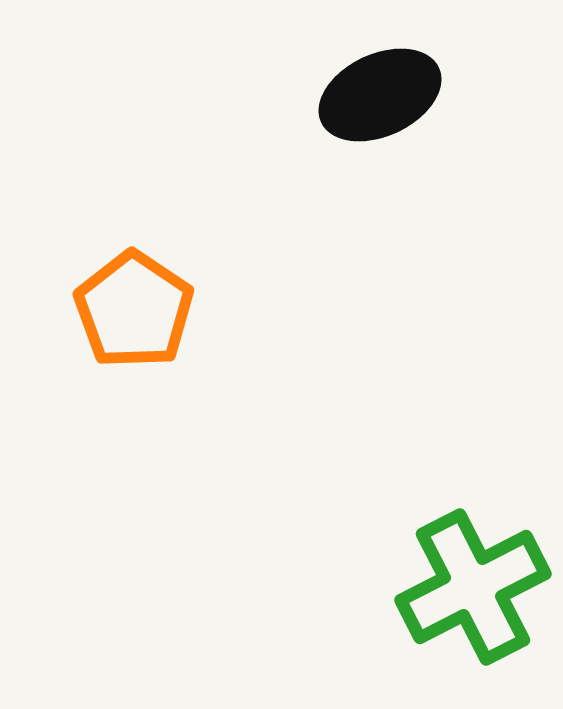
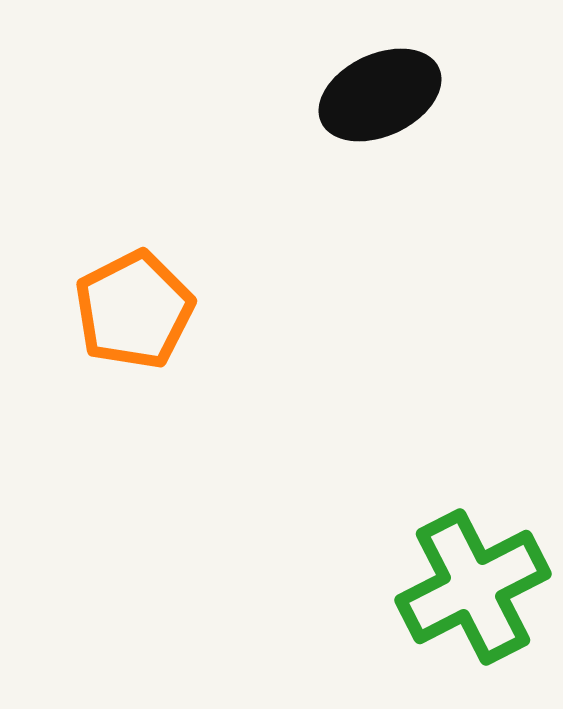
orange pentagon: rotated 11 degrees clockwise
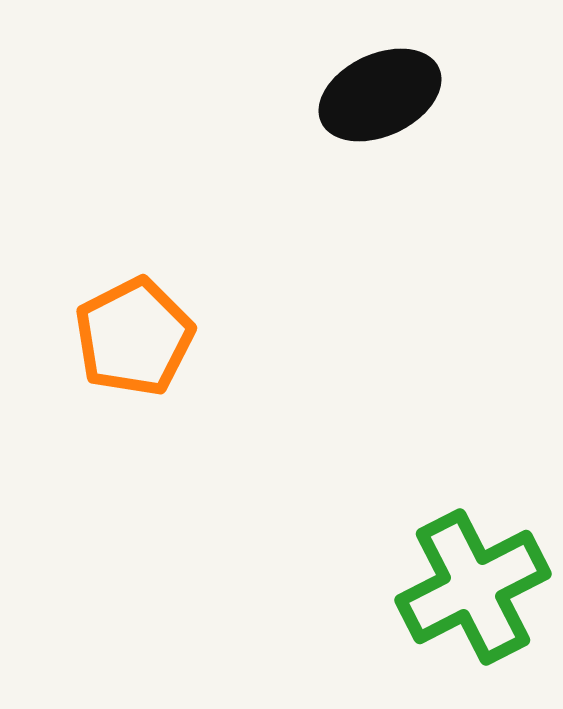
orange pentagon: moved 27 px down
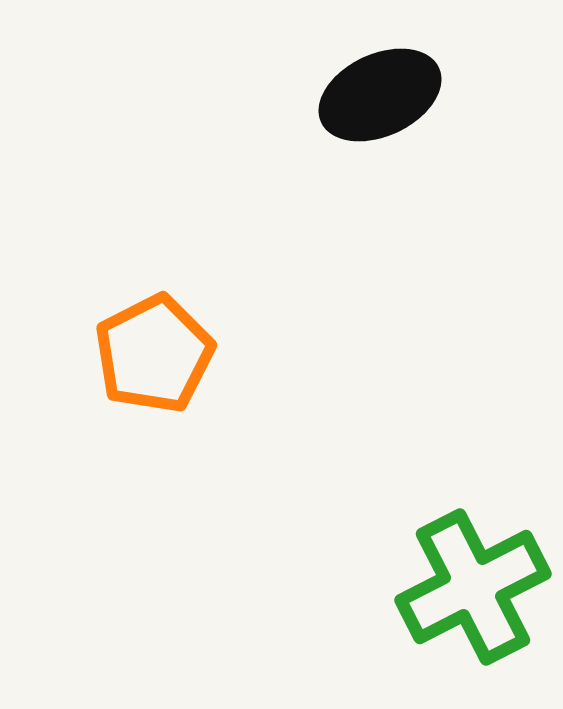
orange pentagon: moved 20 px right, 17 px down
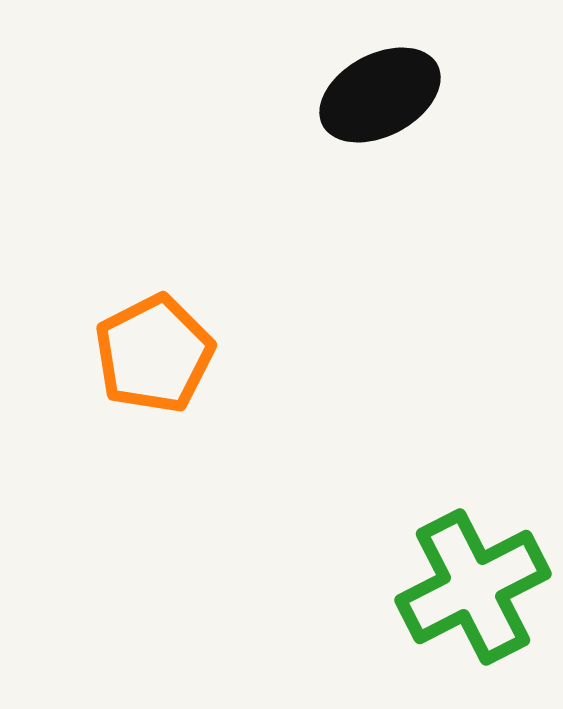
black ellipse: rotated 3 degrees counterclockwise
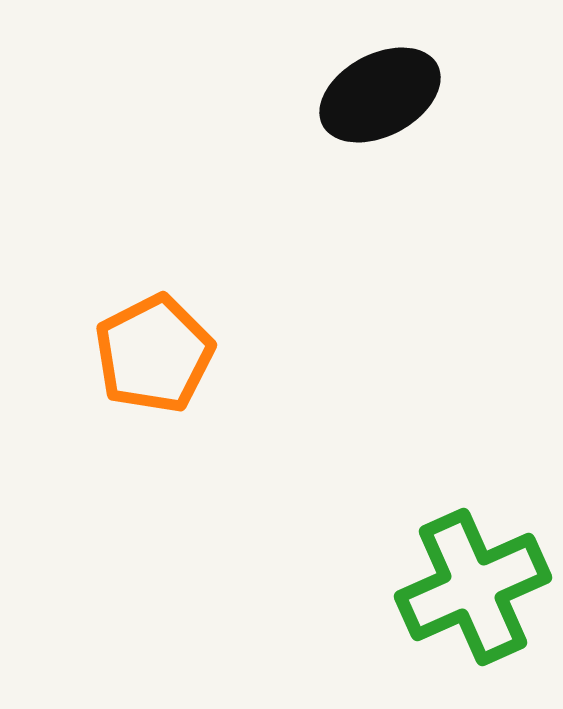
green cross: rotated 3 degrees clockwise
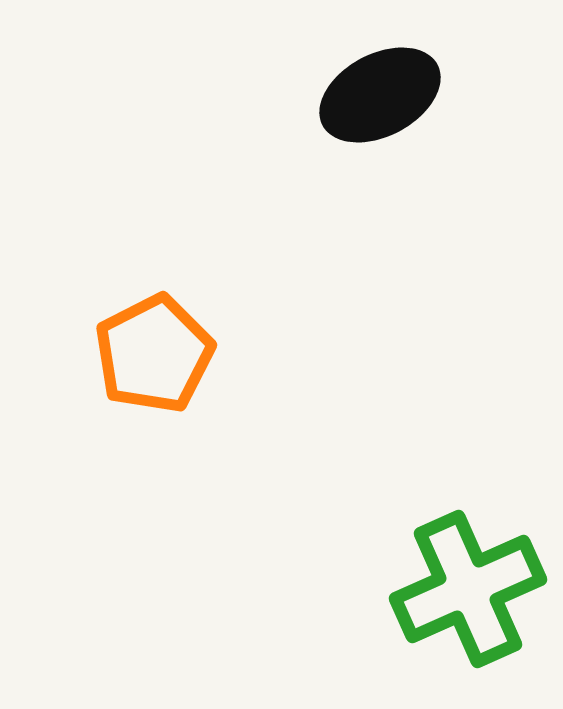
green cross: moved 5 px left, 2 px down
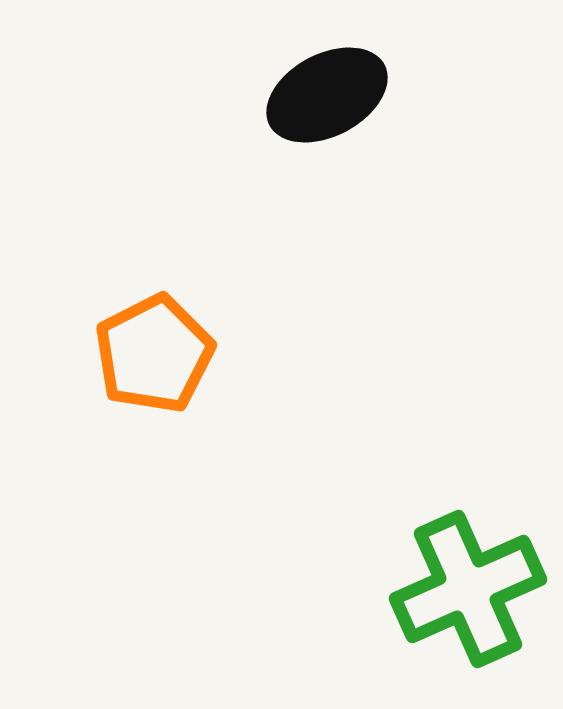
black ellipse: moved 53 px left
